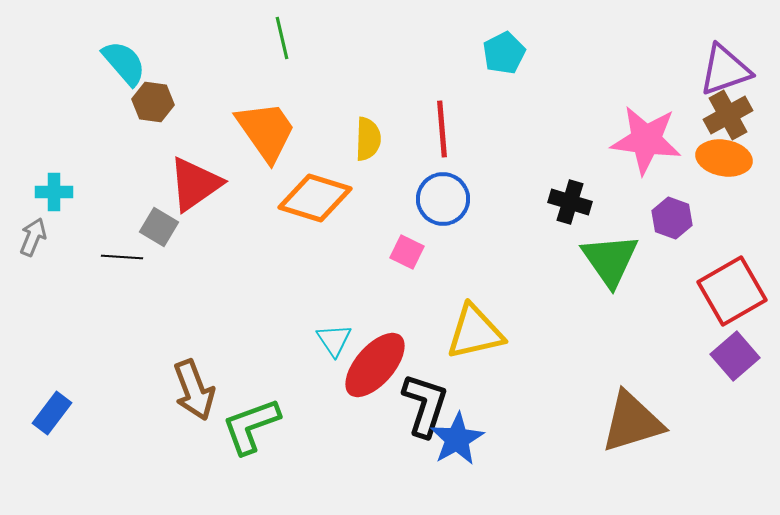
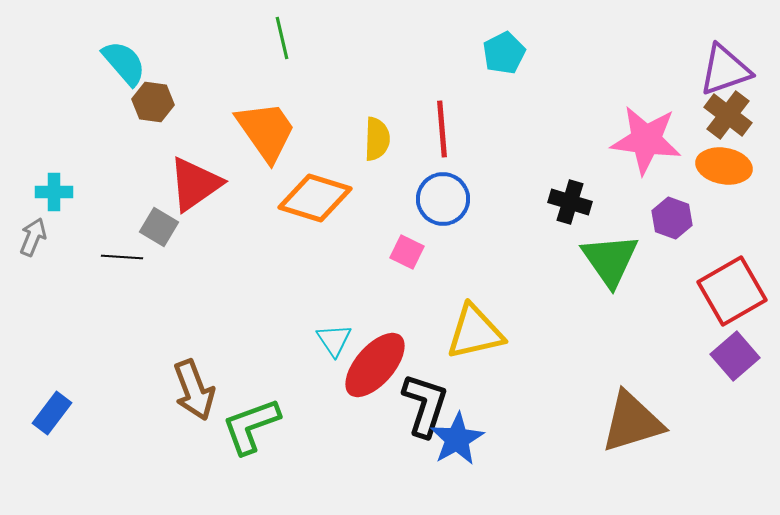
brown cross: rotated 24 degrees counterclockwise
yellow semicircle: moved 9 px right
orange ellipse: moved 8 px down
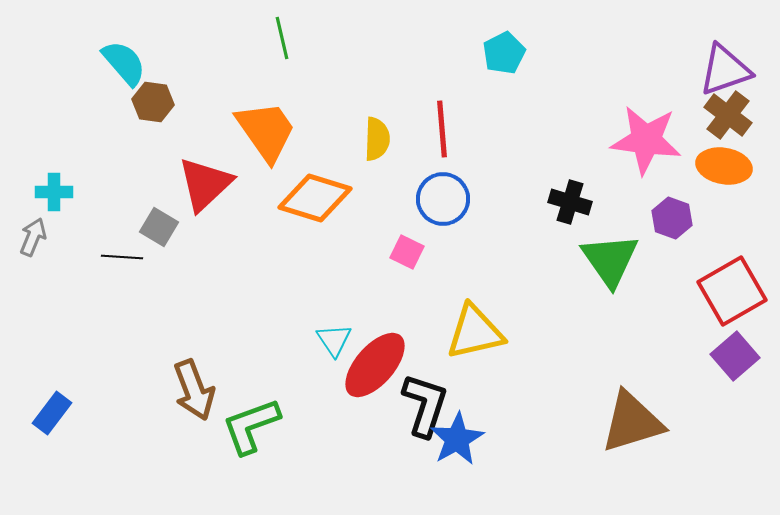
red triangle: moved 10 px right; rotated 8 degrees counterclockwise
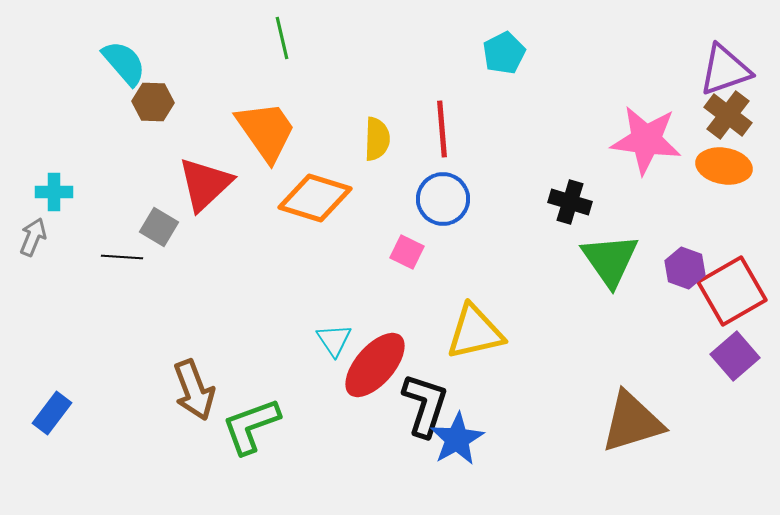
brown hexagon: rotated 6 degrees counterclockwise
purple hexagon: moved 13 px right, 50 px down
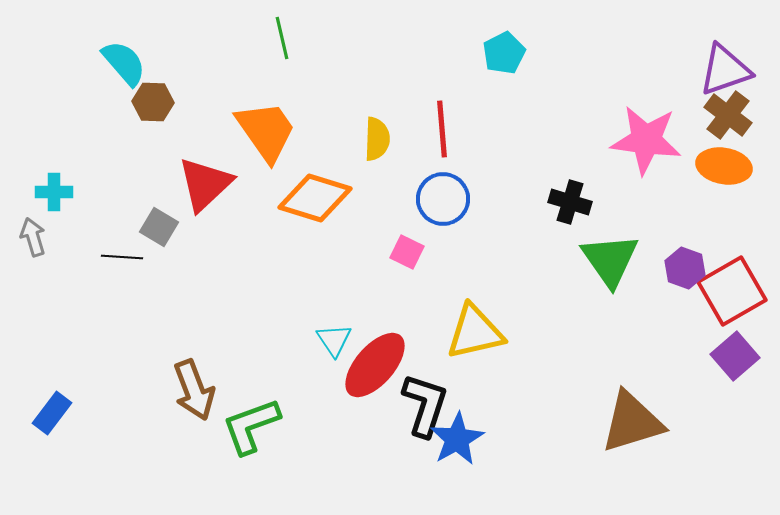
gray arrow: rotated 39 degrees counterclockwise
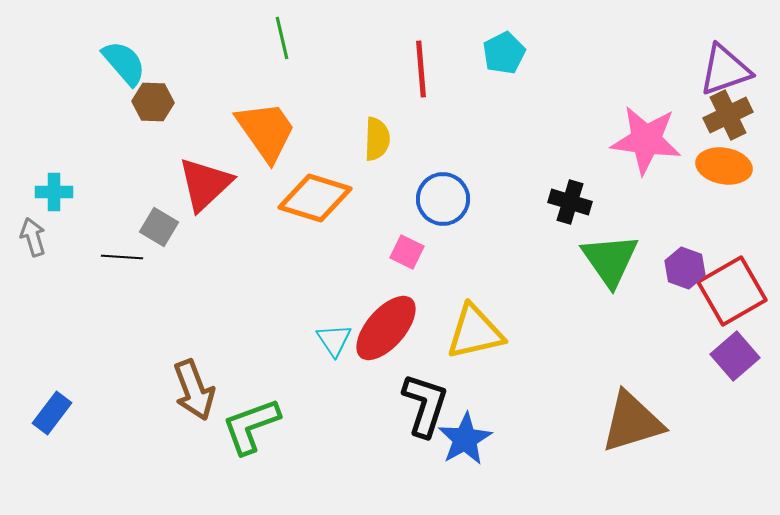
brown cross: rotated 27 degrees clockwise
red line: moved 21 px left, 60 px up
red ellipse: moved 11 px right, 37 px up
blue star: moved 8 px right
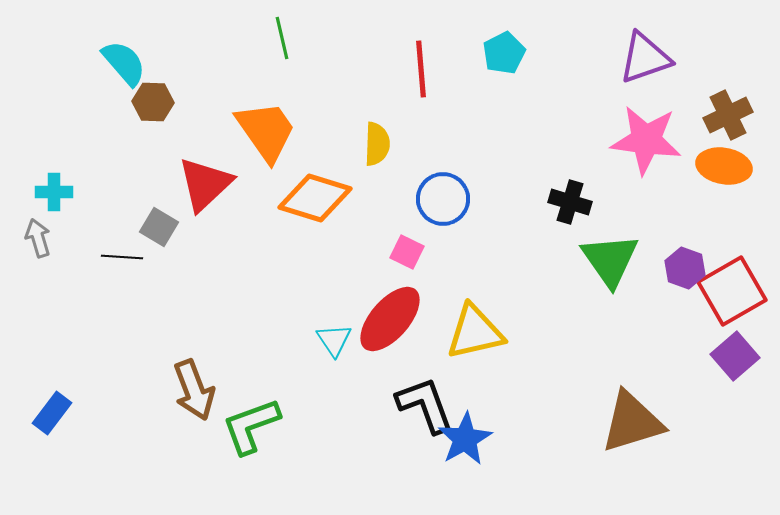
purple triangle: moved 80 px left, 12 px up
yellow semicircle: moved 5 px down
gray arrow: moved 5 px right, 1 px down
red ellipse: moved 4 px right, 9 px up
black L-shape: rotated 38 degrees counterclockwise
